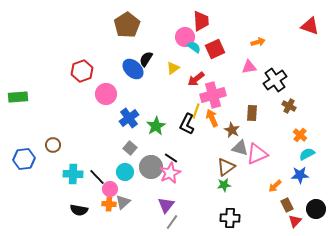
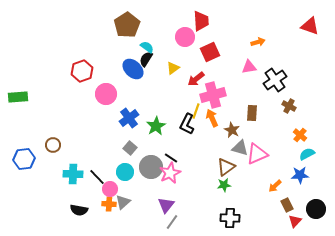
cyan semicircle at (194, 47): moved 47 px left
red square at (215, 49): moved 5 px left, 3 px down
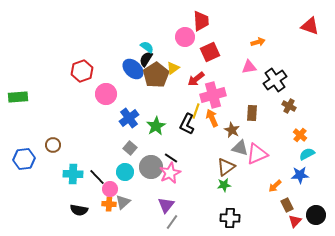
brown pentagon at (127, 25): moved 29 px right, 50 px down
black circle at (316, 209): moved 6 px down
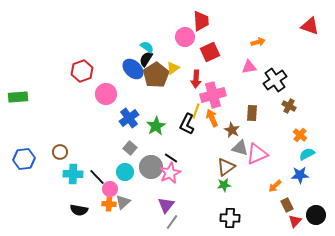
red arrow at (196, 79): rotated 48 degrees counterclockwise
brown circle at (53, 145): moved 7 px right, 7 px down
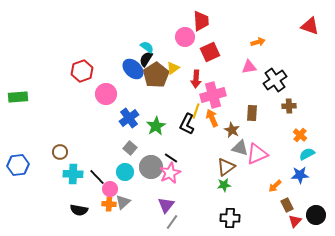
brown cross at (289, 106): rotated 32 degrees counterclockwise
blue hexagon at (24, 159): moved 6 px left, 6 px down
